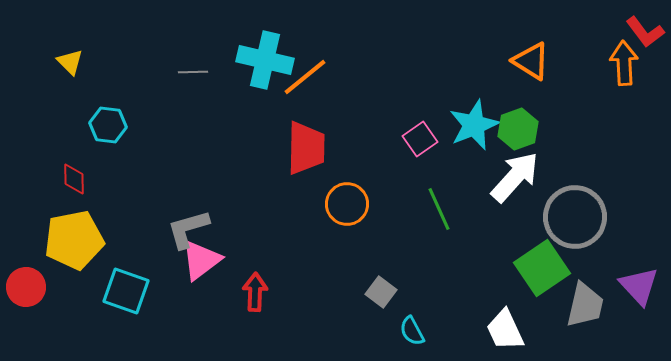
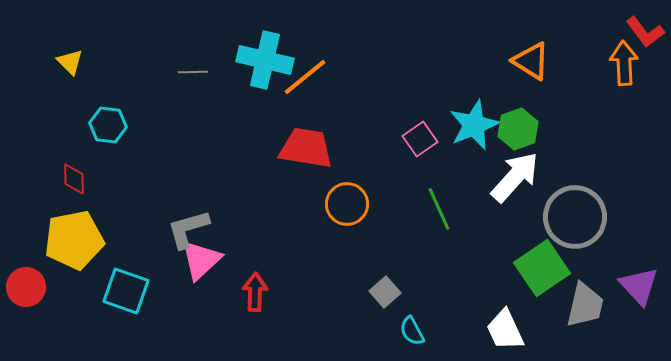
red trapezoid: rotated 82 degrees counterclockwise
pink triangle: rotated 6 degrees counterclockwise
gray square: moved 4 px right; rotated 12 degrees clockwise
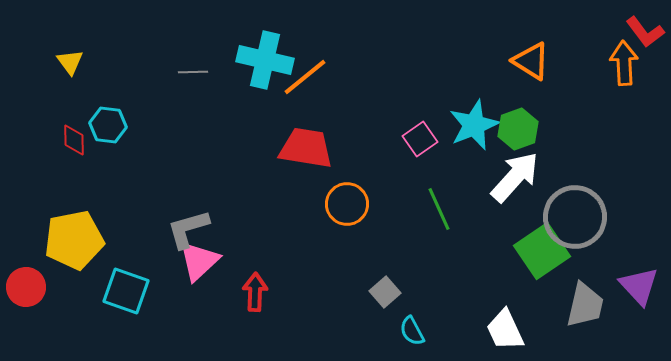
yellow triangle: rotated 8 degrees clockwise
red diamond: moved 39 px up
pink triangle: moved 2 px left, 1 px down
green square: moved 17 px up
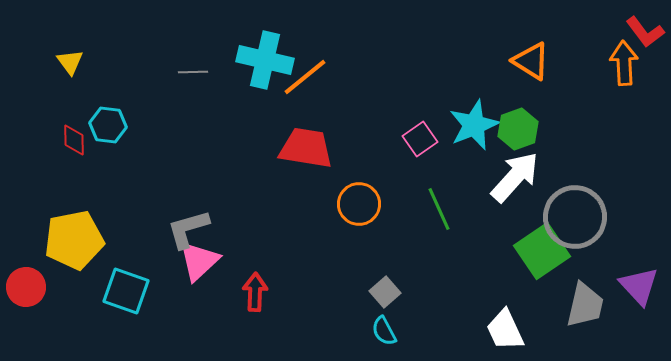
orange circle: moved 12 px right
cyan semicircle: moved 28 px left
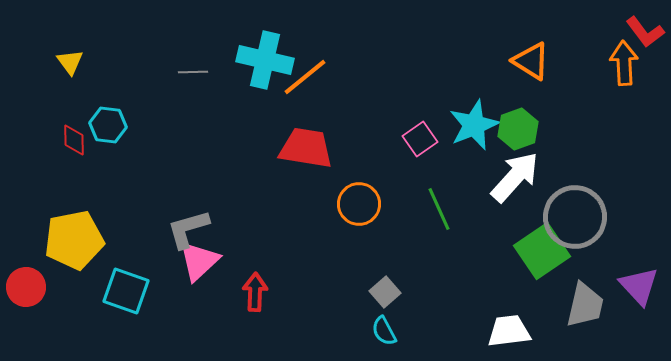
white trapezoid: moved 4 px right, 1 px down; rotated 108 degrees clockwise
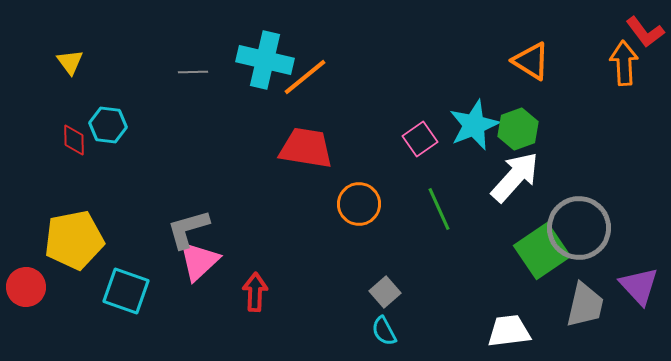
gray circle: moved 4 px right, 11 px down
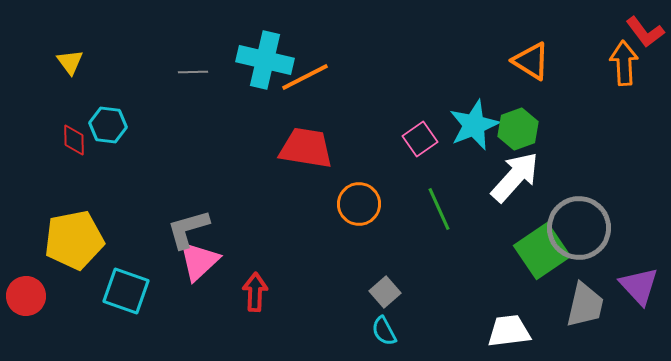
orange line: rotated 12 degrees clockwise
red circle: moved 9 px down
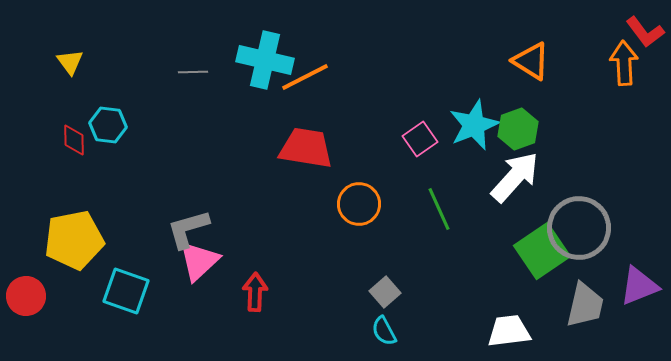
purple triangle: rotated 51 degrees clockwise
